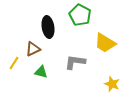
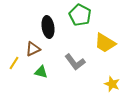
gray L-shape: rotated 135 degrees counterclockwise
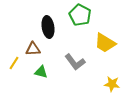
brown triangle: rotated 21 degrees clockwise
yellow star: rotated 14 degrees counterclockwise
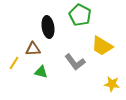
yellow trapezoid: moved 3 px left, 3 px down
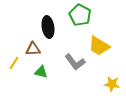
yellow trapezoid: moved 3 px left
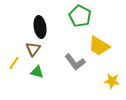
green pentagon: moved 1 px down
black ellipse: moved 8 px left
brown triangle: rotated 49 degrees counterclockwise
green triangle: moved 4 px left
yellow star: moved 3 px up
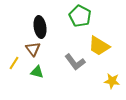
brown triangle: rotated 14 degrees counterclockwise
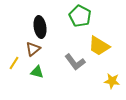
brown triangle: rotated 28 degrees clockwise
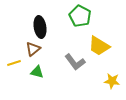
yellow line: rotated 40 degrees clockwise
